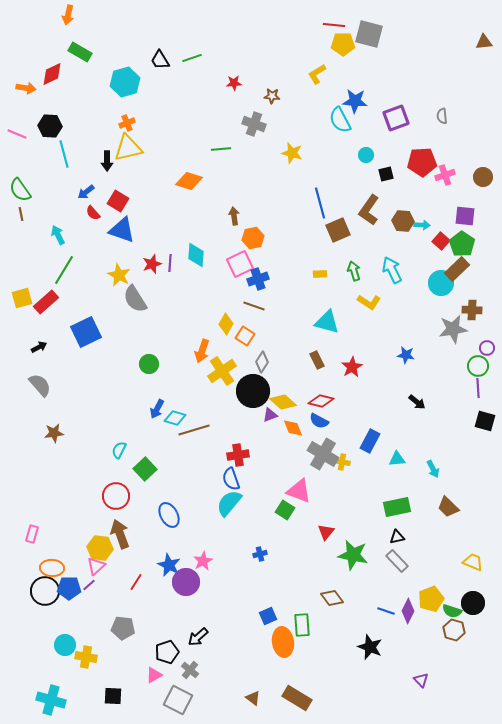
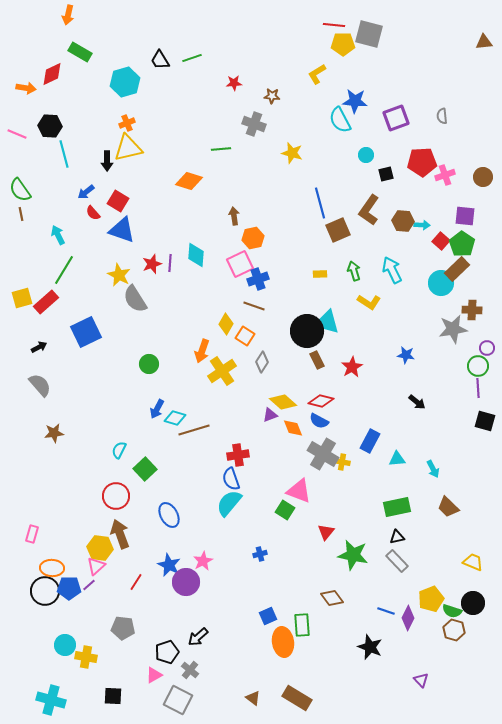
black circle at (253, 391): moved 54 px right, 60 px up
purple diamond at (408, 611): moved 7 px down
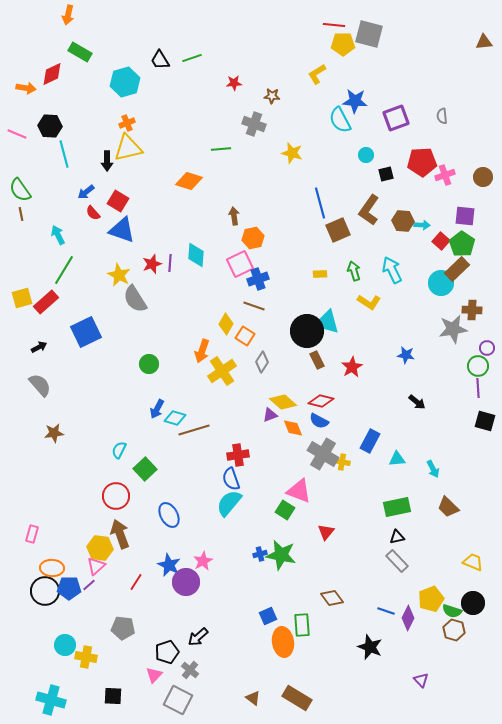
green star at (353, 555): moved 72 px left
pink triangle at (154, 675): rotated 18 degrees counterclockwise
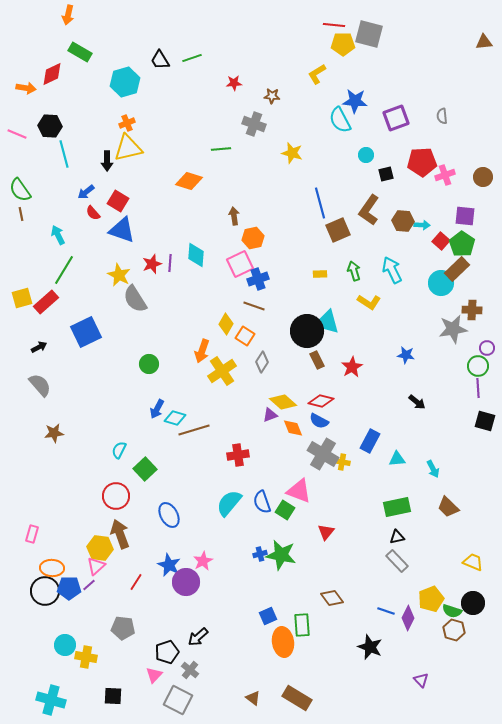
blue semicircle at (231, 479): moved 31 px right, 23 px down
